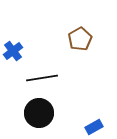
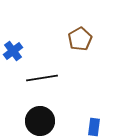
black circle: moved 1 px right, 8 px down
blue rectangle: rotated 54 degrees counterclockwise
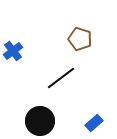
brown pentagon: rotated 25 degrees counterclockwise
black line: moved 19 px right; rotated 28 degrees counterclockwise
blue rectangle: moved 4 px up; rotated 42 degrees clockwise
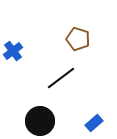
brown pentagon: moved 2 px left
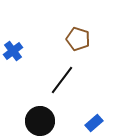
black line: moved 1 px right, 2 px down; rotated 16 degrees counterclockwise
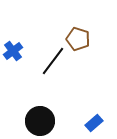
black line: moved 9 px left, 19 px up
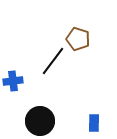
blue cross: moved 30 px down; rotated 30 degrees clockwise
blue rectangle: rotated 48 degrees counterclockwise
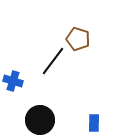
blue cross: rotated 24 degrees clockwise
black circle: moved 1 px up
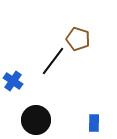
blue cross: rotated 18 degrees clockwise
black circle: moved 4 px left
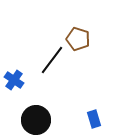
black line: moved 1 px left, 1 px up
blue cross: moved 1 px right, 1 px up
blue rectangle: moved 4 px up; rotated 18 degrees counterclockwise
